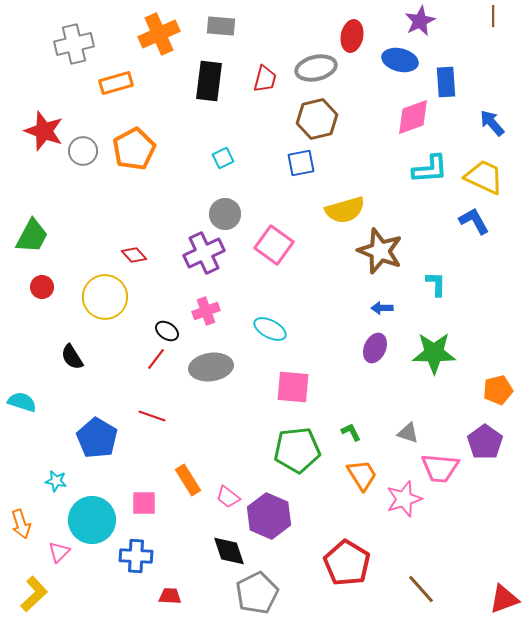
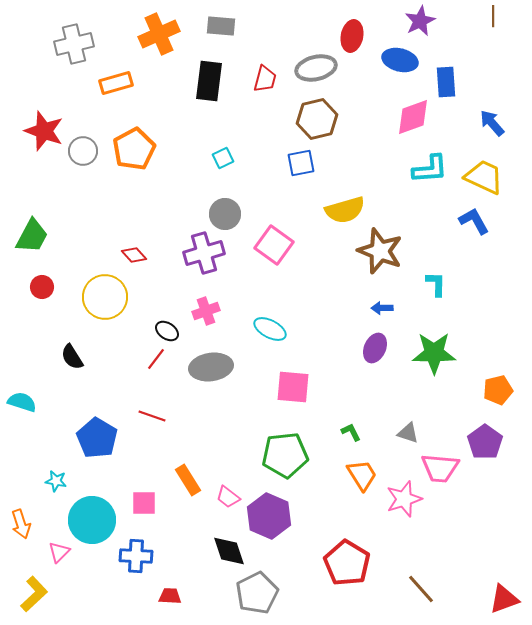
purple cross at (204, 253): rotated 9 degrees clockwise
green pentagon at (297, 450): moved 12 px left, 5 px down
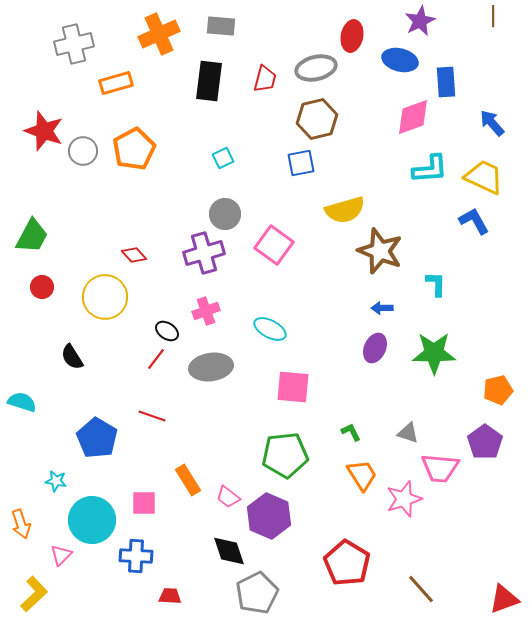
pink triangle at (59, 552): moved 2 px right, 3 px down
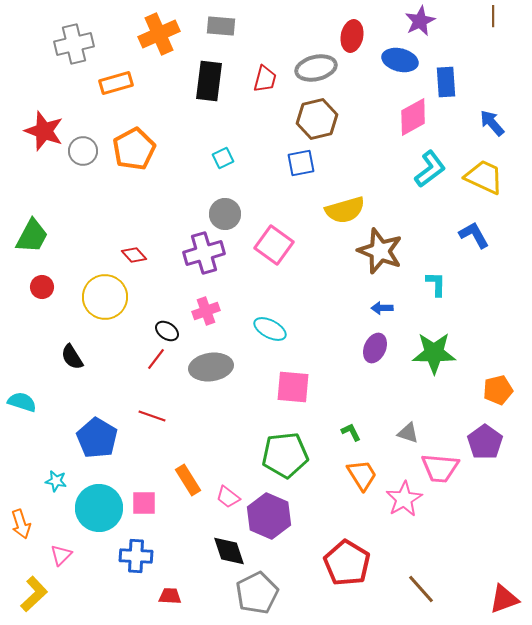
pink diamond at (413, 117): rotated 9 degrees counterclockwise
cyan L-shape at (430, 169): rotated 33 degrees counterclockwise
blue L-shape at (474, 221): moved 14 px down
pink star at (404, 499): rotated 12 degrees counterclockwise
cyan circle at (92, 520): moved 7 px right, 12 px up
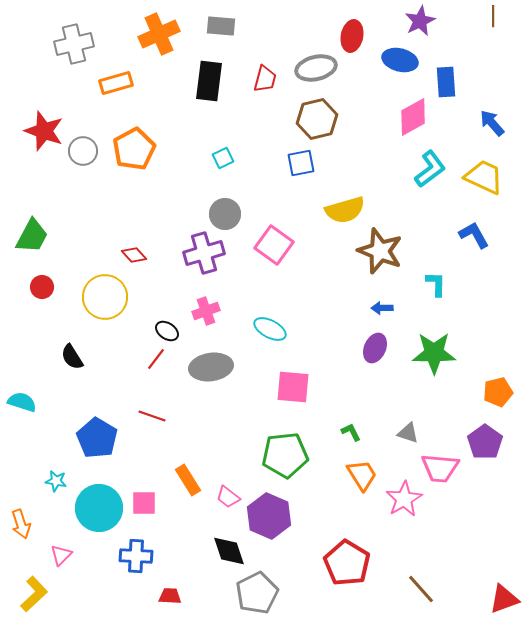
orange pentagon at (498, 390): moved 2 px down
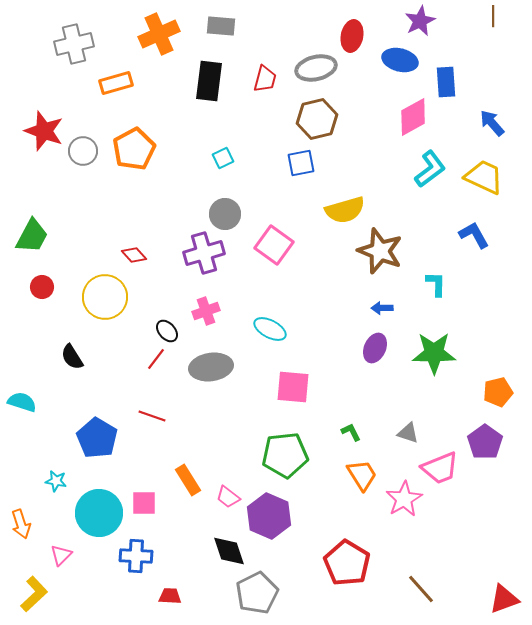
black ellipse at (167, 331): rotated 15 degrees clockwise
pink trapezoid at (440, 468): rotated 27 degrees counterclockwise
cyan circle at (99, 508): moved 5 px down
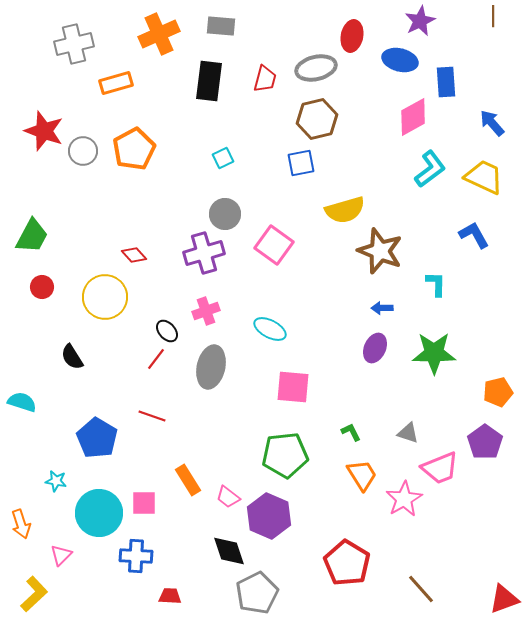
gray ellipse at (211, 367): rotated 69 degrees counterclockwise
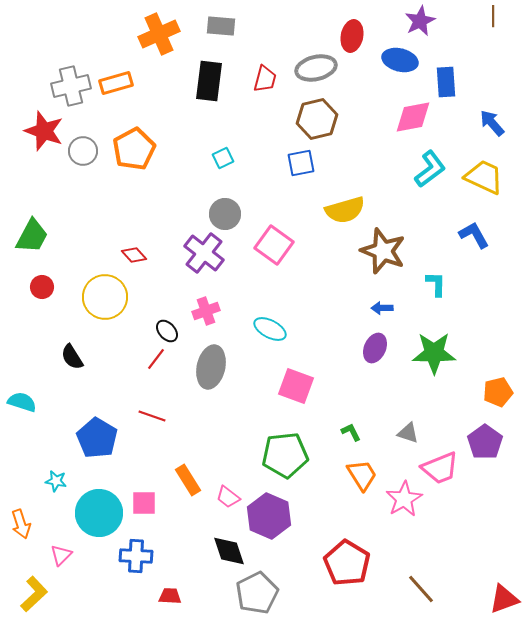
gray cross at (74, 44): moved 3 px left, 42 px down
pink diamond at (413, 117): rotated 18 degrees clockwise
brown star at (380, 251): moved 3 px right
purple cross at (204, 253): rotated 36 degrees counterclockwise
pink square at (293, 387): moved 3 px right, 1 px up; rotated 15 degrees clockwise
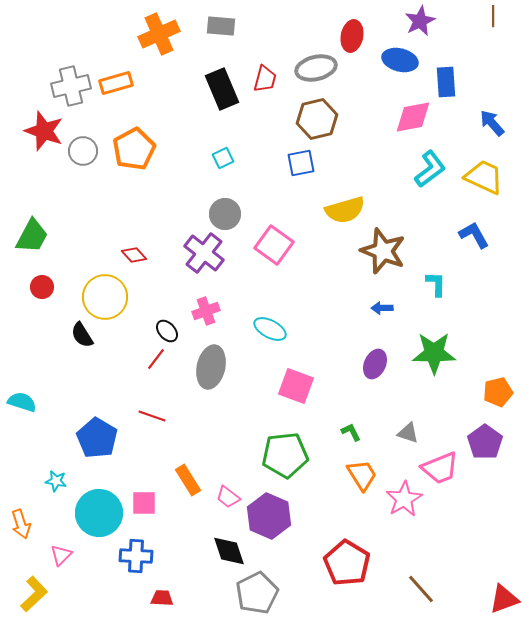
black rectangle at (209, 81): moved 13 px right, 8 px down; rotated 30 degrees counterclockwise
purple ellipse at (375, 348): moved 16 px down
black semicircle at (72, 357): moved 10 px right, 22 px up
red trapezoid at (170, 596): moved 8 px left, 2 px down
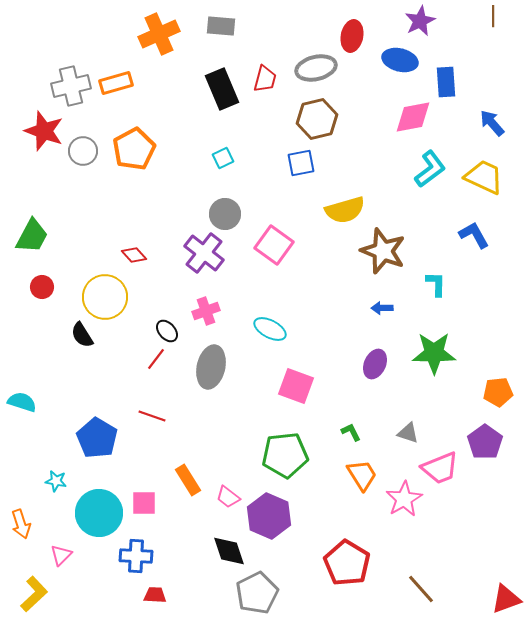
orange pentagon at (498, 392): rotated 8 degrees clockwise
red trapezoid at (162, 598): moved 7 px left, 3 px up
red triangle at (504, 599): moved 2 px right
